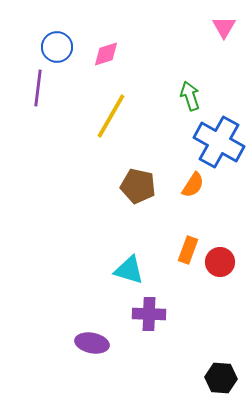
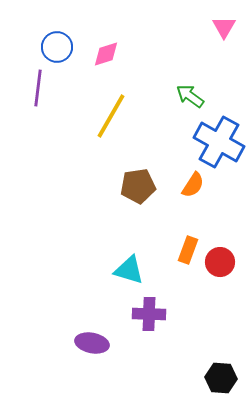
green arrow: rotated 36 degrees counterclockwise
brown pentagon: rotated 20 degrees counterclockwise
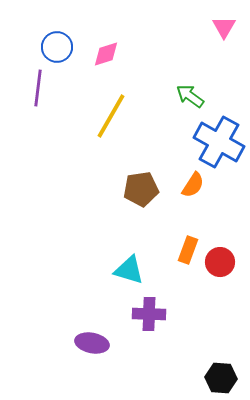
brown pentagon: moved 3 px right, 3 px down
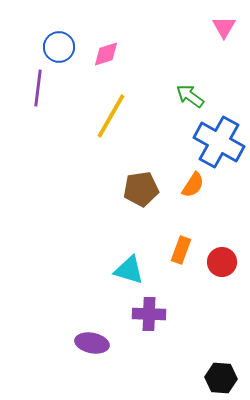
blue circle: moved 2 px right
orange rectangle: moved 7 px left
red circle: moved 2 px right
